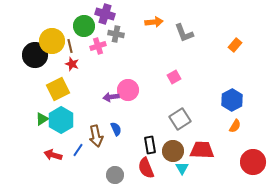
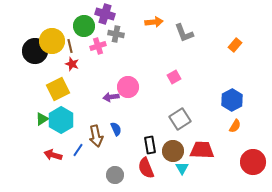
black circle: moved 4 px up
pink circle: moved 3 px up
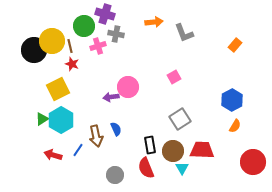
black circle: moved 1 px left, 1 px up
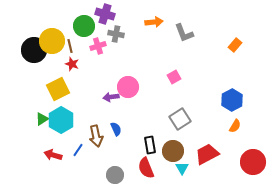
red trapezoid: moved 5 px right, 4 px down; rotated 30 degrees counterclockwise
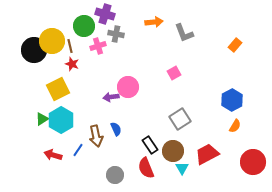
pink square: moved 4 px up
black rectangle: rotated 24 degrees counterclockwise
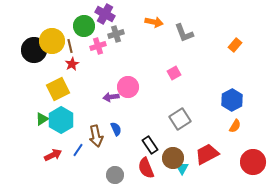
purple cross: rotated 12 degrees clockwise
orange arrow: rotated 18 degrees clockwise
gray cross: rotated 28 degrees counterclockwise
red star: rotated 24 degrees clockwise
brown circle: moved 7 px down
red arrow: rotated 138 degrees clockwise
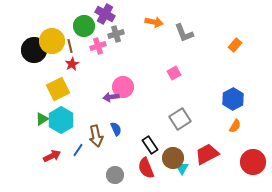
pink circle: moved 5 px left
blue hexagon: moved 1 px right, 1 px up
red arrow: moved 1 px left, 1 px down
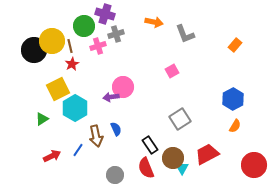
purple cross: rotated 12 degrees counterclockwise
gray L-shape: moved 1 px right, 1 px down
pink square: moved 2 px left, 2 px up
cyan hexagon: moved 14 px right, 12 px up
red circle: moved 1 px right, 3 px down
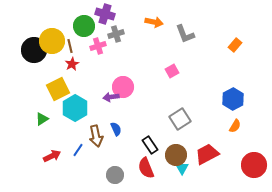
brown circle: moved 3 px right, 3 px up
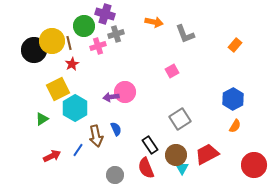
brown line: moved 1 px left, 3 px up
pink circle: moved 2 px right, 5 px down
